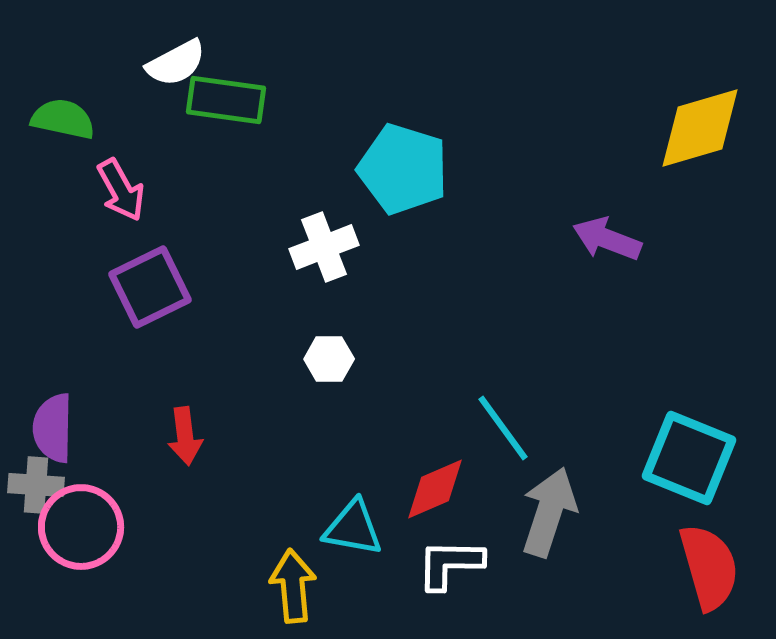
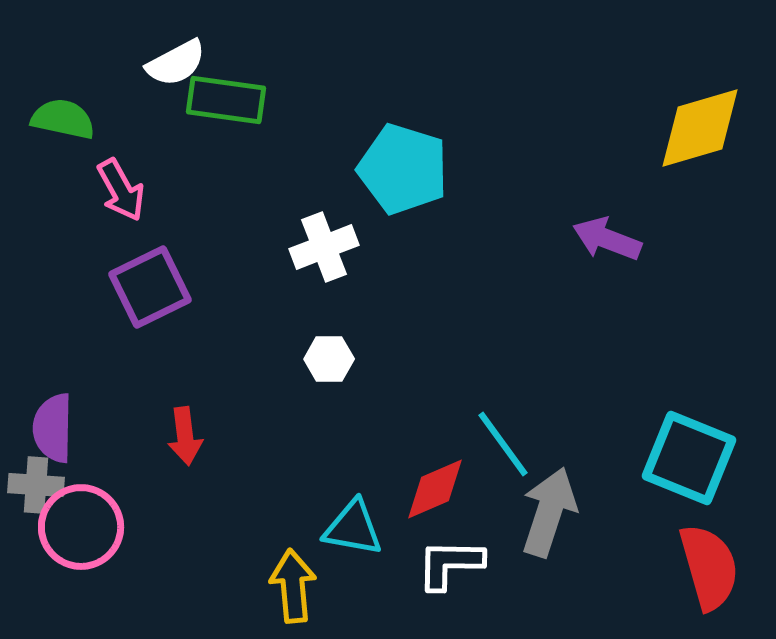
cyan line: moved 16 px down
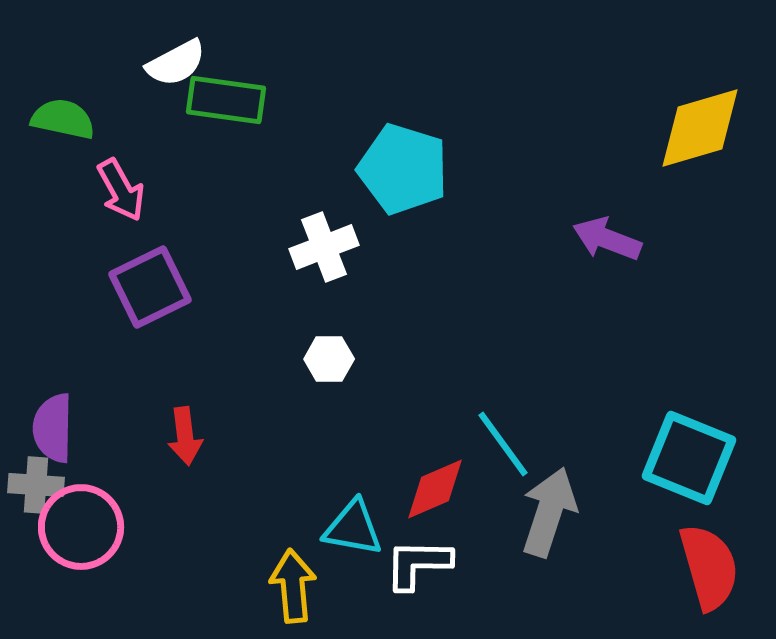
white L-shape: moved 32 px left
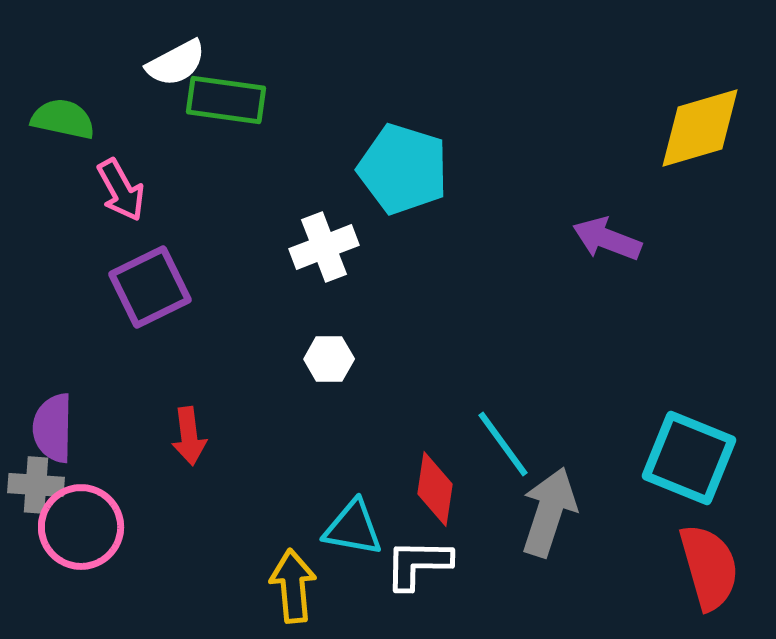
red arrow: moved 4 px right
red diamond: rotated 58 degrees counterclockwise
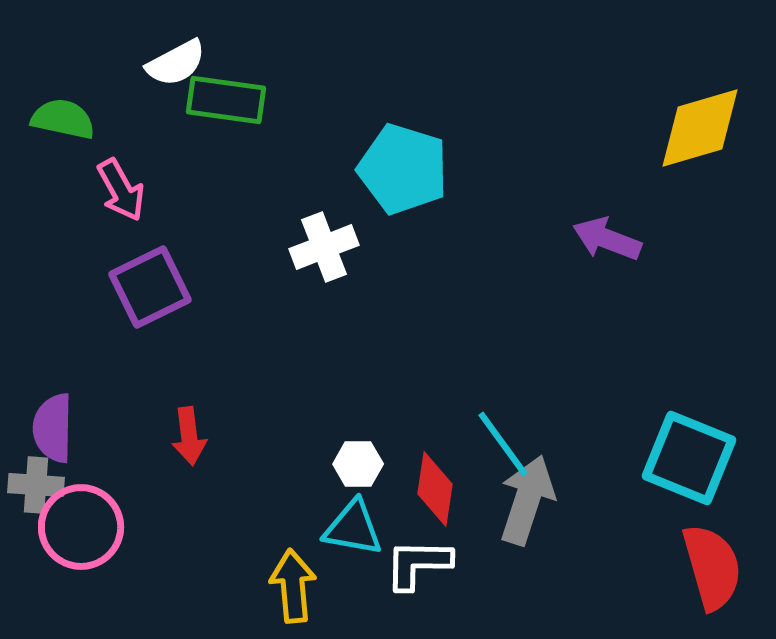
white hexagon: moved 29 px right, 105 px down
gray arrow: moved 22 px left, 12 px up
red semicircle: moved 3 px right
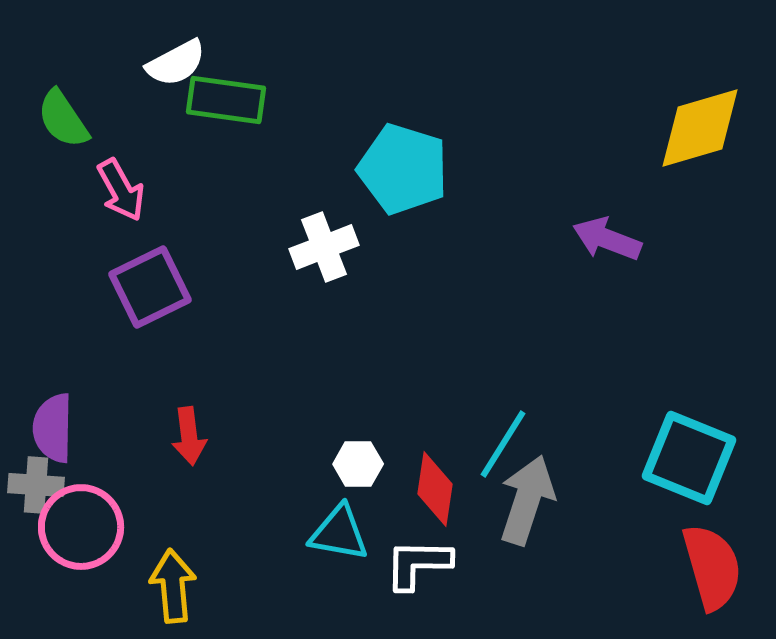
green semicircle: rotated 136 degrees counterclockwise
cyan line: rotated 68 degrees clockwise
cyan triangle: moved 14 px left, 5 px down
yellow arrow: moved 120 px left
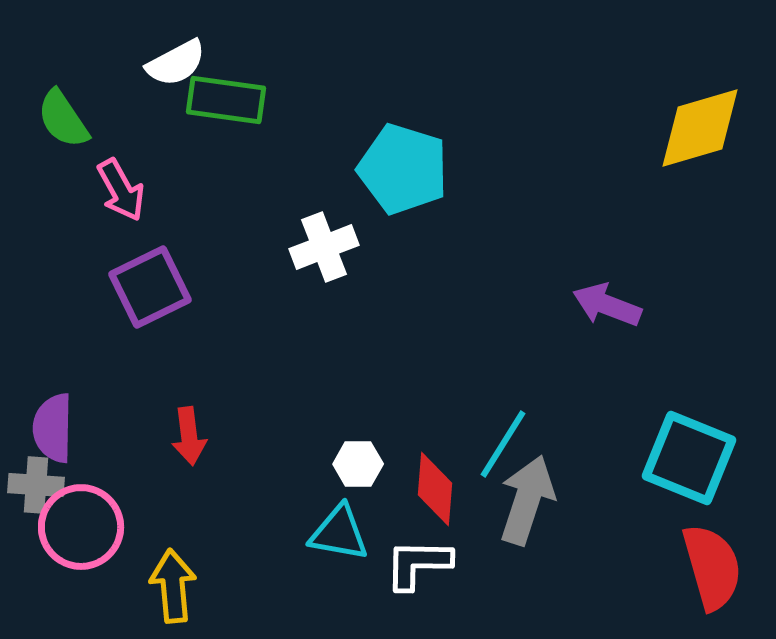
purple arrow: moved 66 px down
red diamond: rotated 4 degrees counterclockwise
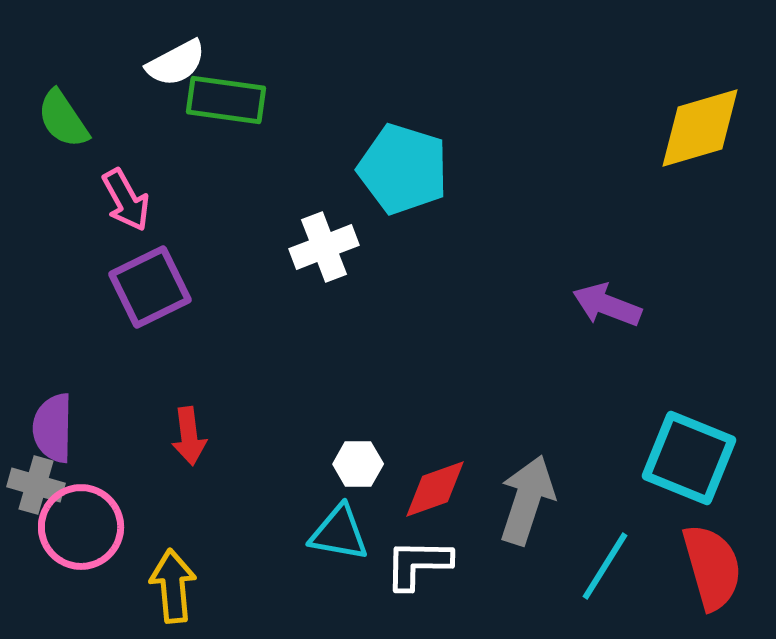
pink arrow: moved 5 px right, 10 px down
cyan line: moved 102 px right, 122 px down
gray cross: rotated 12 degrees clockwise
red diamond: rotated 66 degrees clockwise
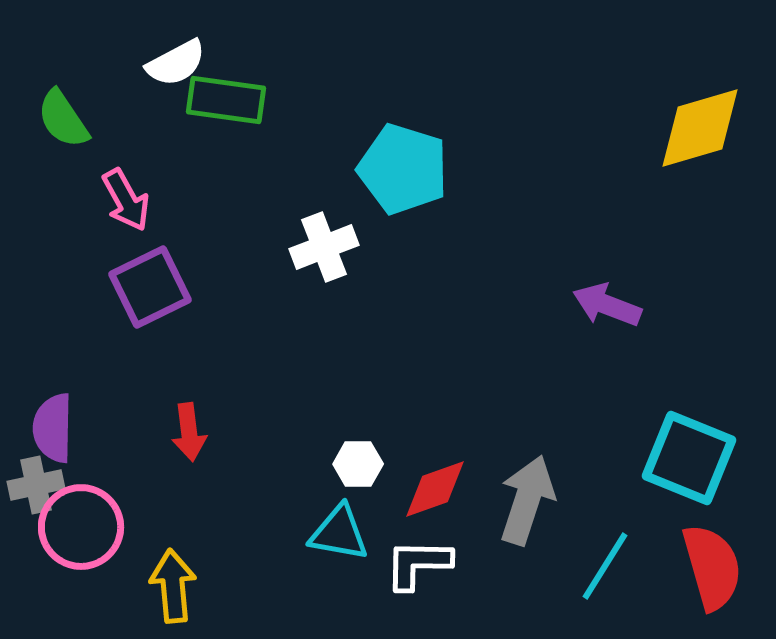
red arrow: moved 4 px up
gray cross: rotated 28 degrees counterclockwise
